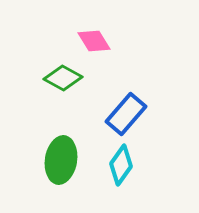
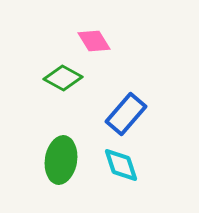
cyan diamond: rotated 54 degrees counterclockwise
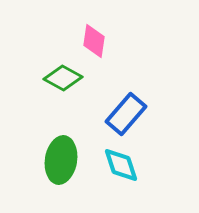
pink diamond: rotated 40 degrees clockwise
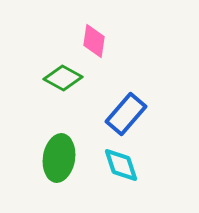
green ellipse: moved 2 px left, 2 px up
